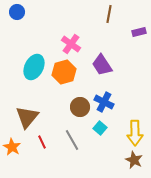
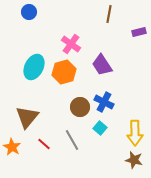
blue circle: moved 12 px right
red line: moved 2 px right, 2 px down; rotated 24 degrees counterclockwise
brown star: rotated 12 degrees counterclockwise
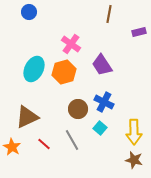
cyan ellipse: moved 2 px down
brown circle: moved 2 px left, 2 px down
brown triangle: rotated 25 degrees clockwise
yellow arrow: moved 1 px left, 1 px up
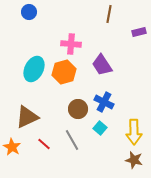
pink cross: rotated 30 degrees counterclockwise
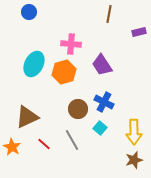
cyan ellipse: moved 5 px up
brown star: rotated 30 degrees counterclockwise
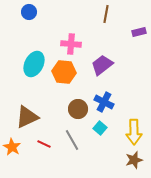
brown line: moved 3 px left
purple trapezoid: rotated 85 degrees clockwise
orange hexagon: rotated 20 degrees clockwise
red line: rotated 16 degrees counterclockwise
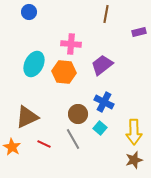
brown circle: moved 5 px down
gray line: moved 1 px right, 1 px up
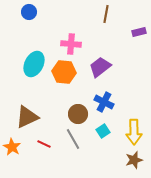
purple trapezoid: moved 2 px left, 2 px down
cyan square: moved 3 px right, 3 px down; rotated 16 degrees clockwise
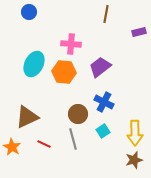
yellow arrow: moved 1 px right, 1 px down
gray line: rotated 15 degrees clockwise
